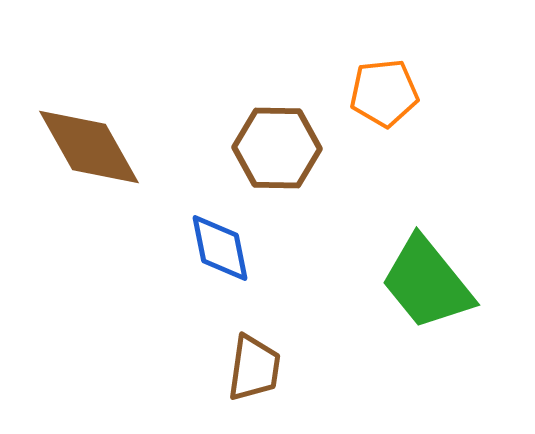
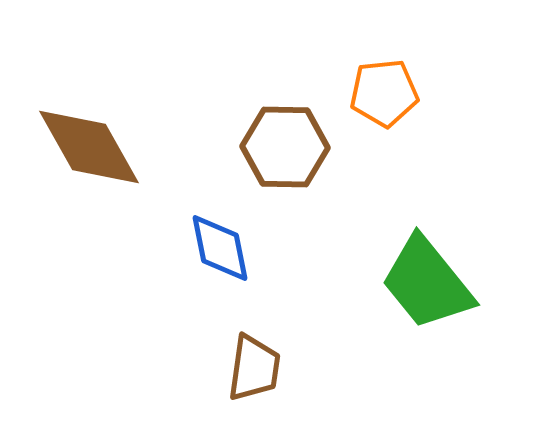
brown hexagon: moved 8 px right, 1 px up
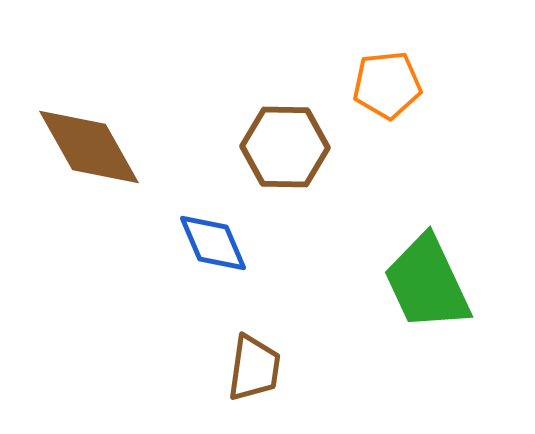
orange pentagon: moved 3 px right, 8 px up
blue diamond: moved 7 px left, 5 px up; rotated 12 degrees counterclockwise
green trapezoid: rotated 14 degrees clockwise
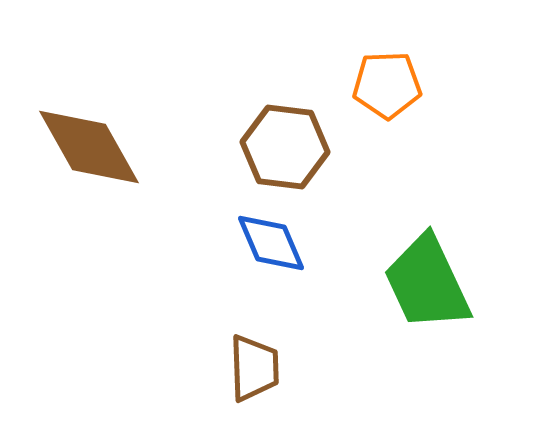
orange pentagon: rotated 4 degrees clockwise
brown hexagon: rotated 6 degrees clockwise
blue diamond: moved 58 px right
brown trapezoid: rotated 10 degrees counterclockwise
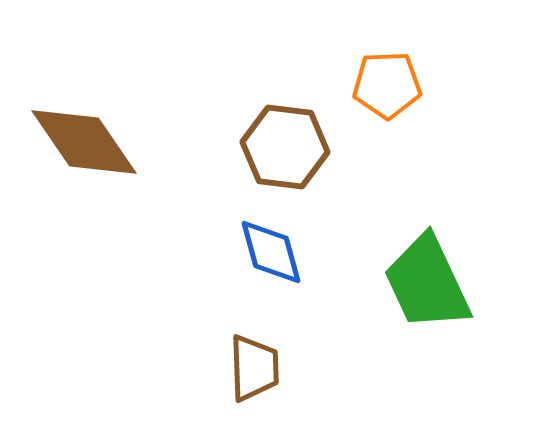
brown diamond: moved 5 px left, 5 px up; rotated 5 degrees counterclockwise
blue diamond: moved 9 px down; rotated 8 degrees clockwise
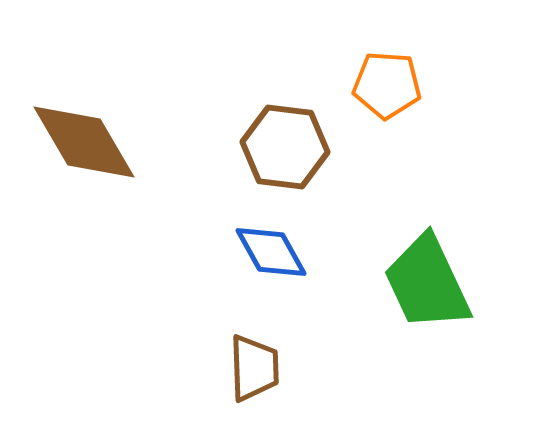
orange pentagon: rotated 6 degrees clockwise
brown diamond: rotated 4 degrees clockwise
blue diamond: rotated 14 degrees counterclockwise
